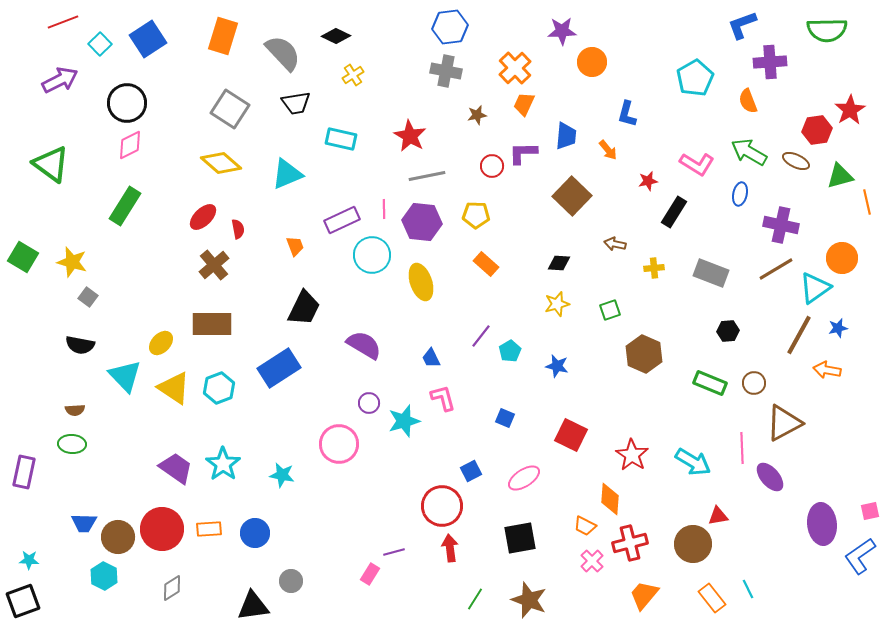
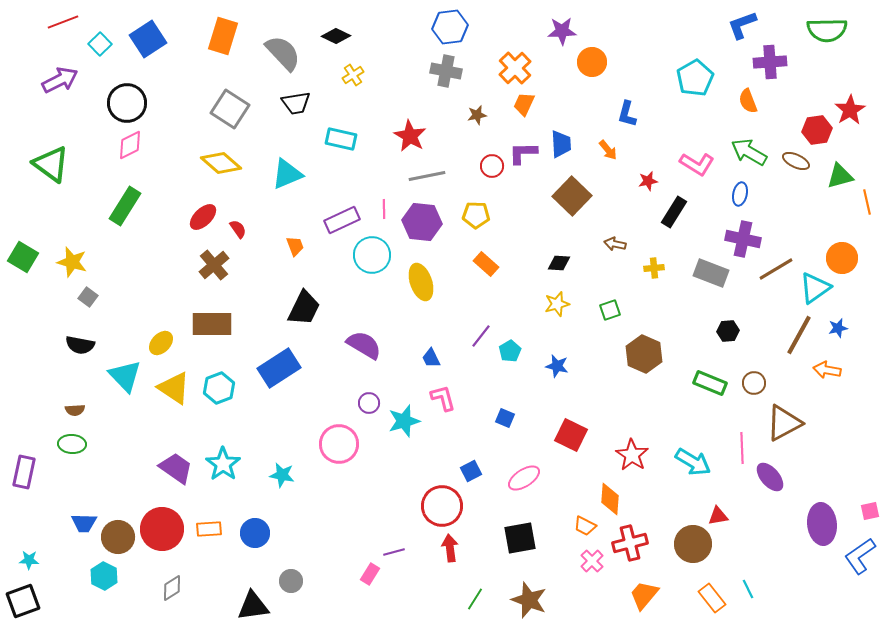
blue trapezoid at (566, 136): moved 5 px left, 8 px down; rotated 8 degrees counterclockwise
purple cross at (781, 225): moved 38 px left, 14 px down
red semicircle at (238, 229): rotated 24 degrees counterclockwise
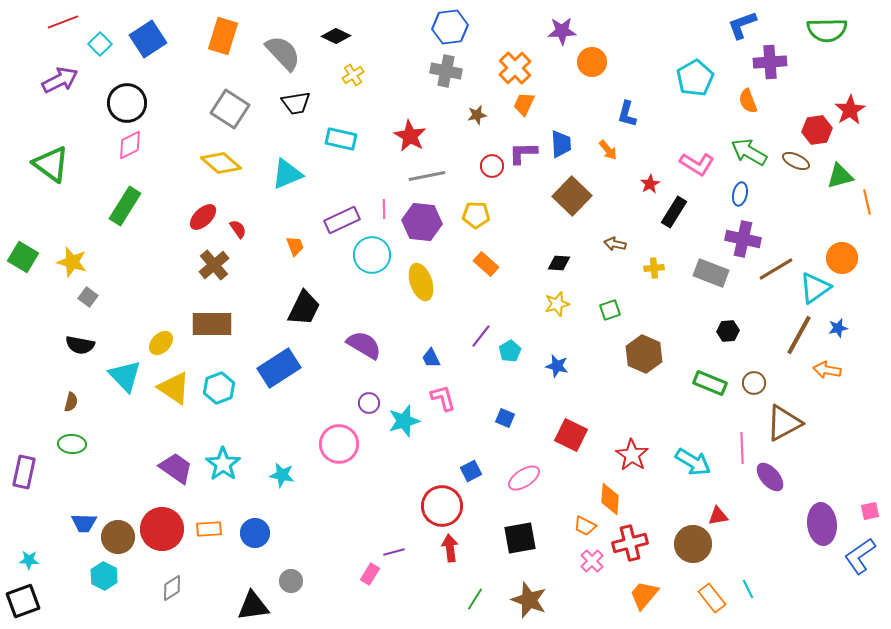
red star at (648, 181): moved 2 px right, 3 px down; rotated 18 degrees counterclockwise
brown semicircle at (75, 410): moved 4 px left, 8 px up; rotated 72 degrees counterclockwise
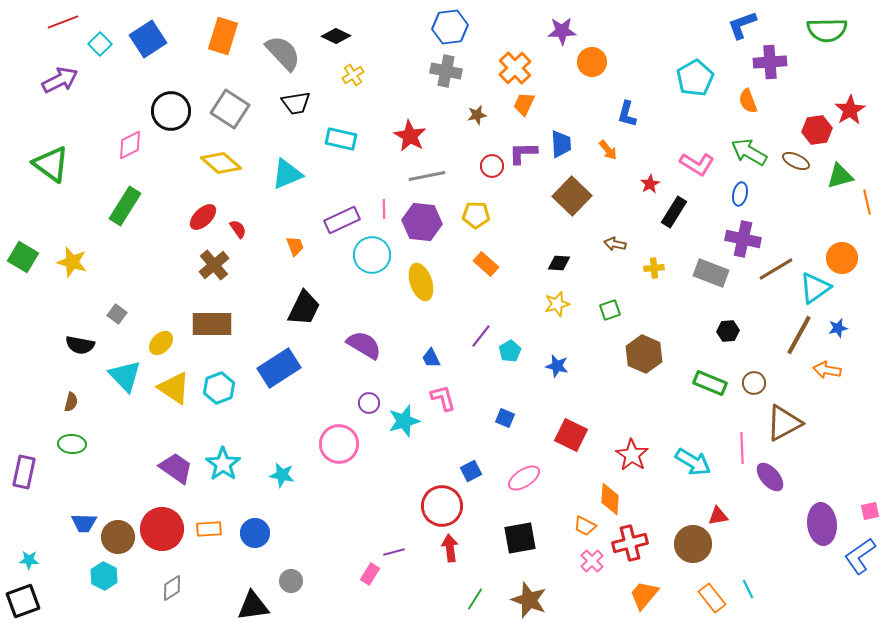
black circle at (127, 103): moved 44 px right, 8 px down
gray square at (88, 297): moved 29 px right, 17 px down
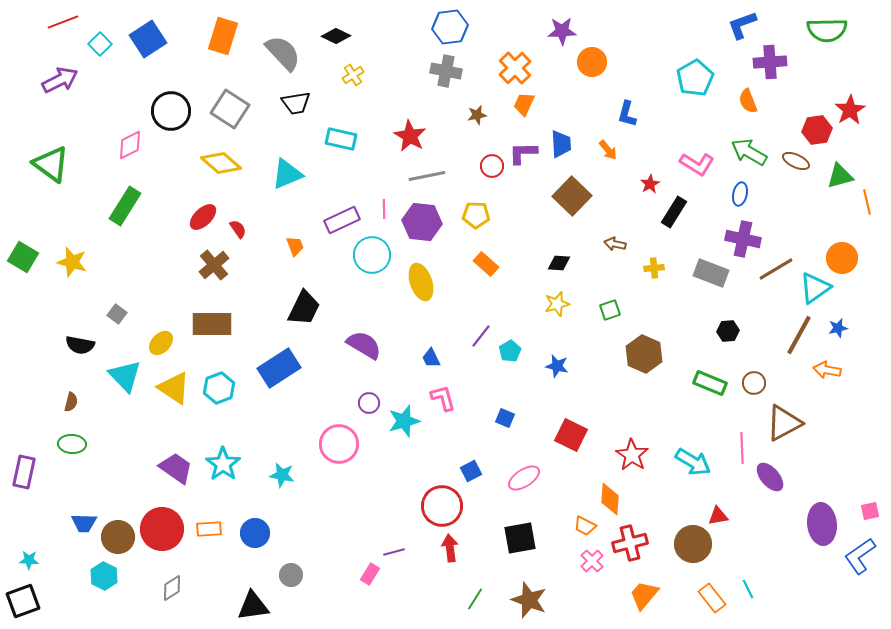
gray circle at (291, 581): moved 6 px up
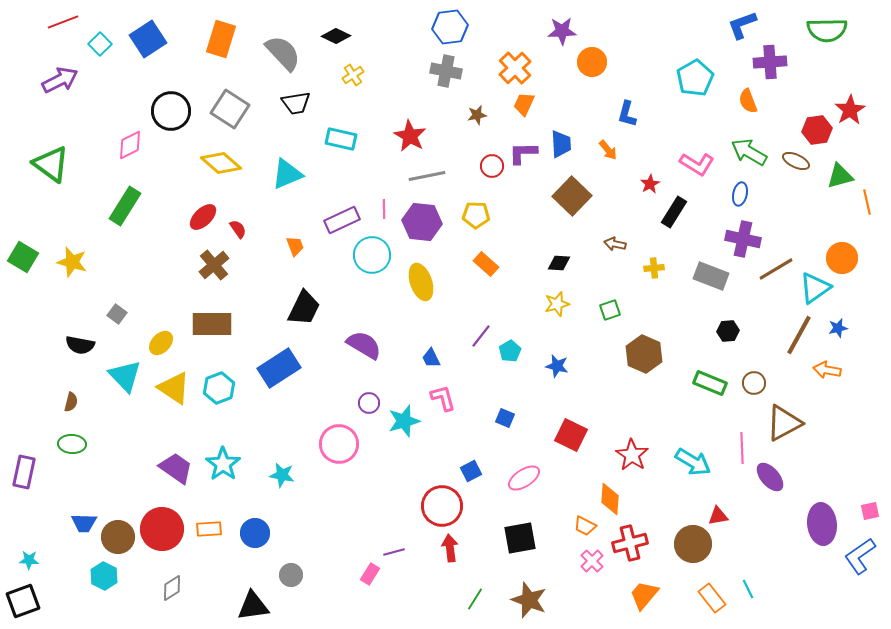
orange rectangle at (223, 36): moved 2 px left, 3 px down
gray rectangle at (711, 273): moved 3 px down
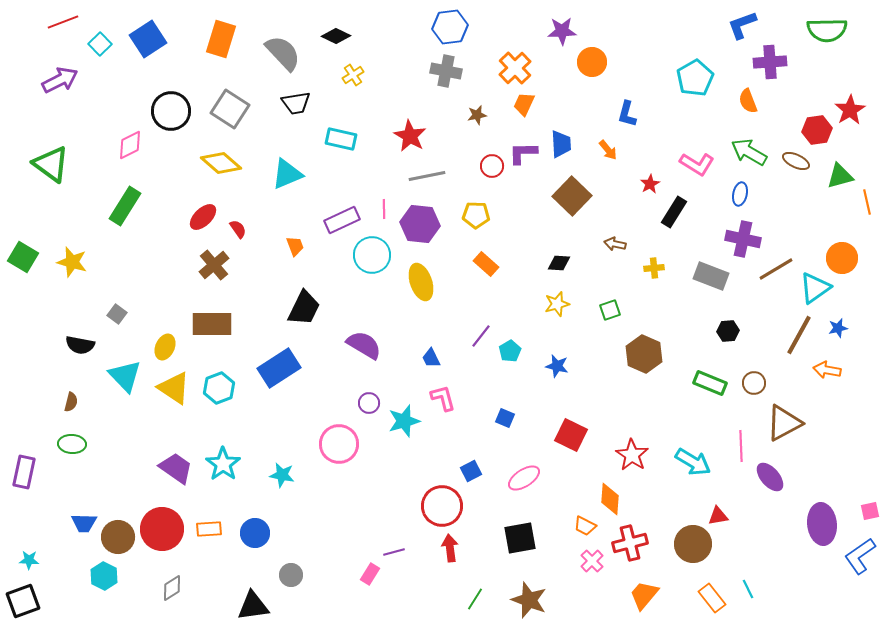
purple hexagon at (422, 222): moved 2 px left, 2 px down
yellow ellipse at (161, 343): moved 4 px right, 4 px down; rotated 20 degrees counterclockwise
pink line at (742, 448): moved 1 px left, 2 px up
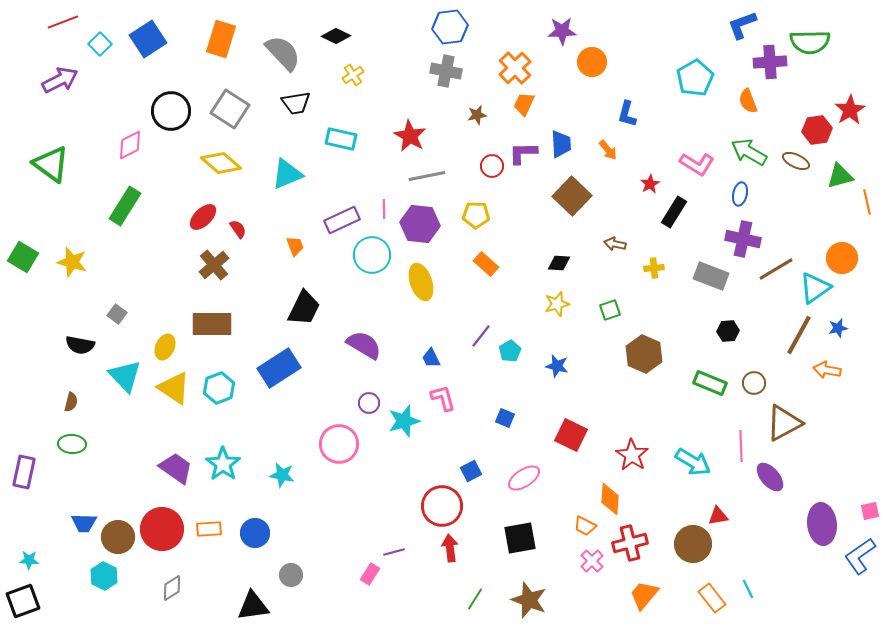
green semicircle at (827, 30): moved 17 px left, 12 px down
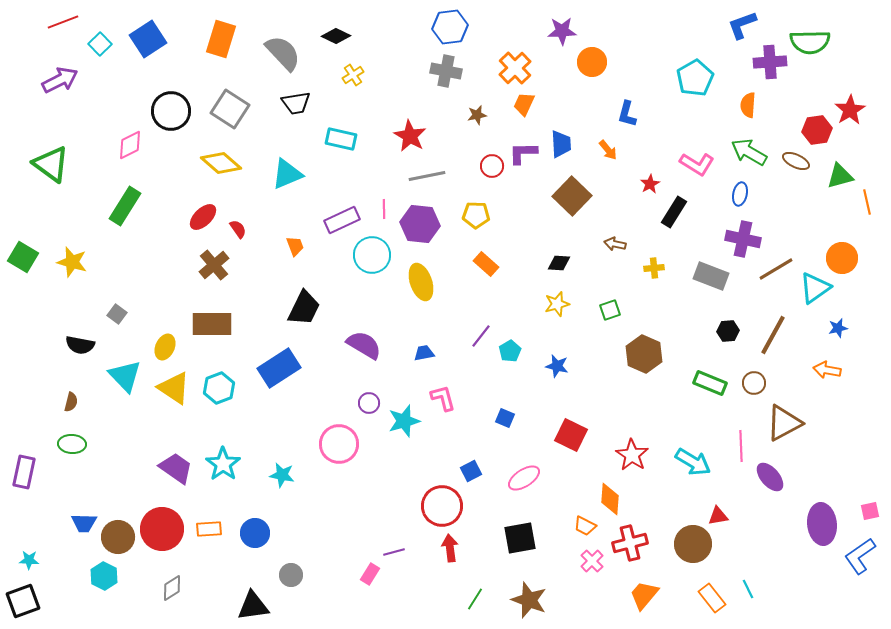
orange semicircle at (748, 101): moved 4 px down; rotated 25 degrees clockwise
brown line at (799, 335): moved 26 px left
blue trapezoid at (431, 358): moved 7 px left, 5 px up; rotated 105 degrees clockwise
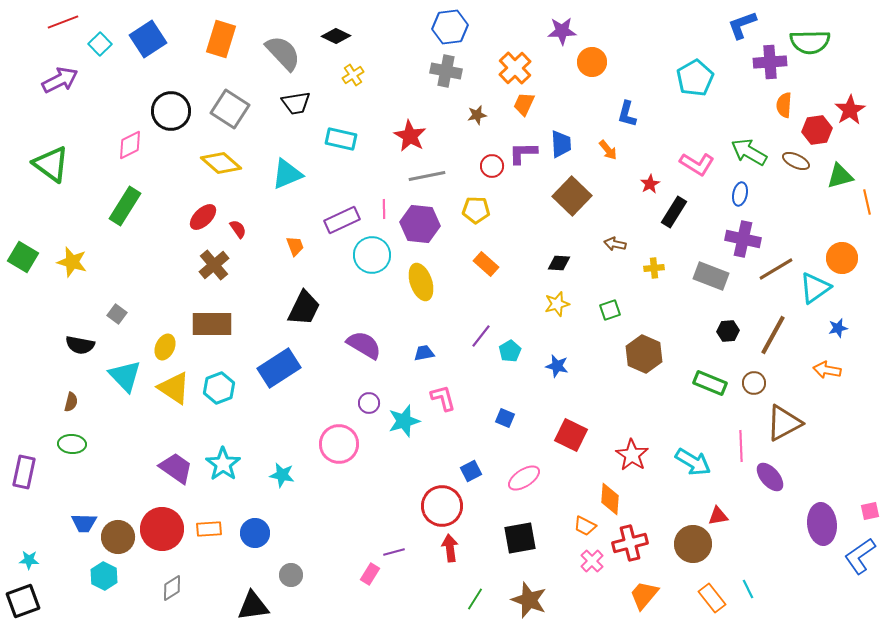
orange semicircle at (748, 105): moved 36 px right
yellow pentagon at (476, 215): moved 5 px up
